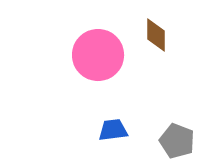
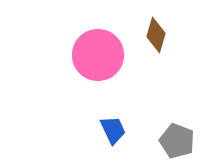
brown diamond: rotated 16 degrees clockwise
blue trapezoid: rotated 72 degrees clockwise
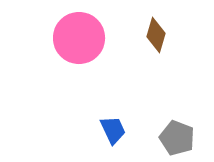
pink circle: moved 19 px left, 17 px up
gray pentagon: moved 3 px up
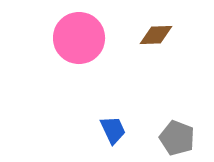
brown diamond: rotated 72 degrees clockwise
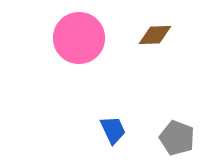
brown diamond: moved 1 px left
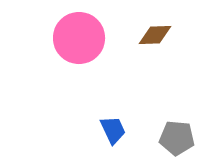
gray pentagon: rotated 16 degrees counterclockwise
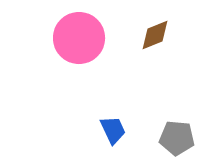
brown diamond: rotated 20 degrees counterclockwise
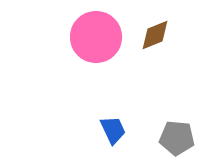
pink circle: moved 17 px right, 1 px up
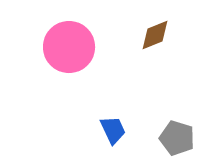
pink circle: moved 27 px left, 10 px down
gray pentagon: rotated 12 degrees clockwise
